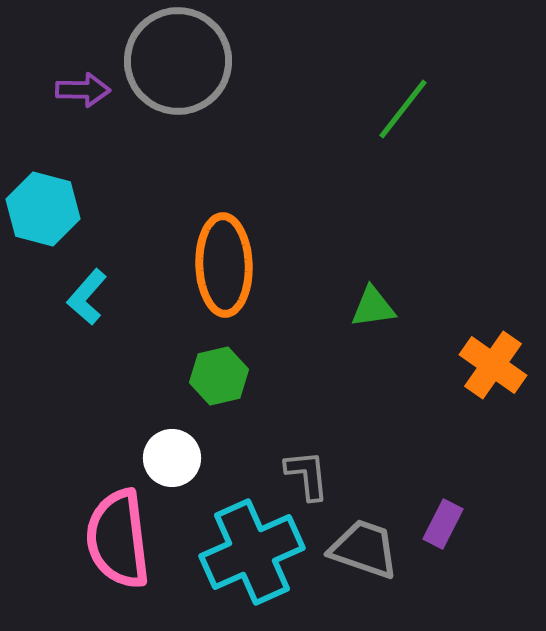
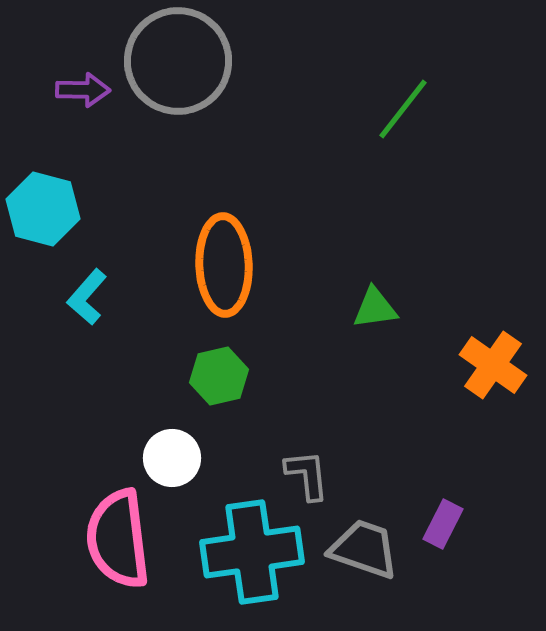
green triangle: moved 2 px right, 1 px down
cyan cross: rotated 16 degrees clockwise
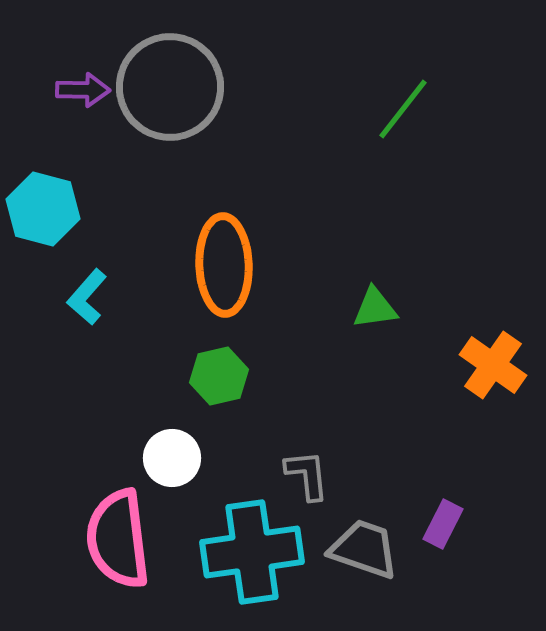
gray circle: moved 8 px left, 26 px down
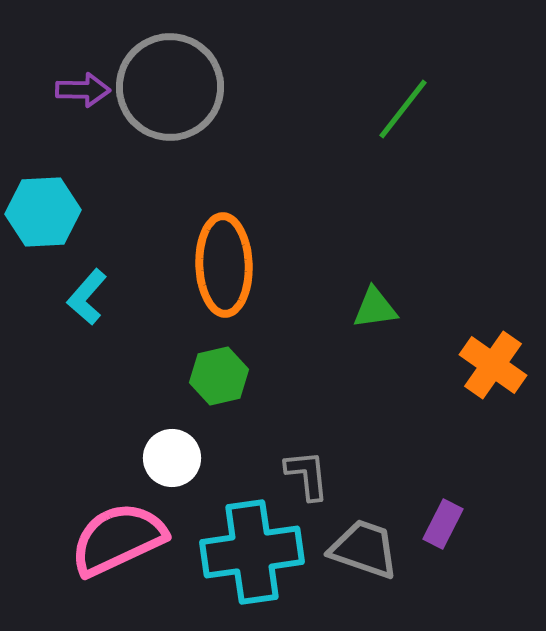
cyan hexagon: moved 3 px down; rotated 18 degrees counterclockwise
pink semicircle: rotated 72 degrees clockwise
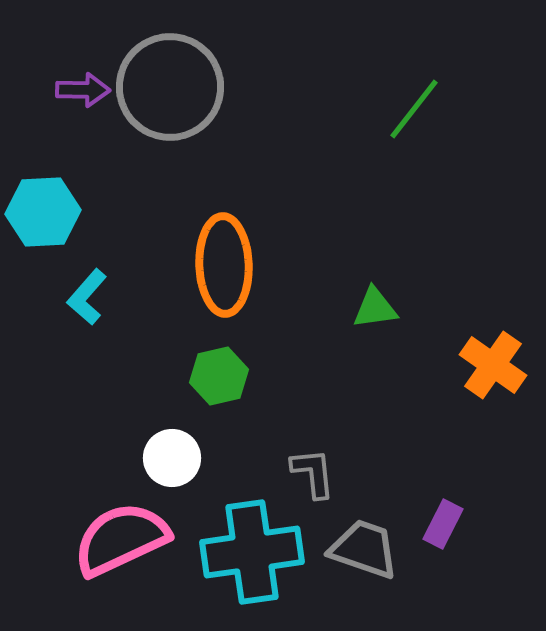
green line: moved 11 px right
gray L-shape: moved 6 px right, 2 px up
pink semicircle: moved 3 px right
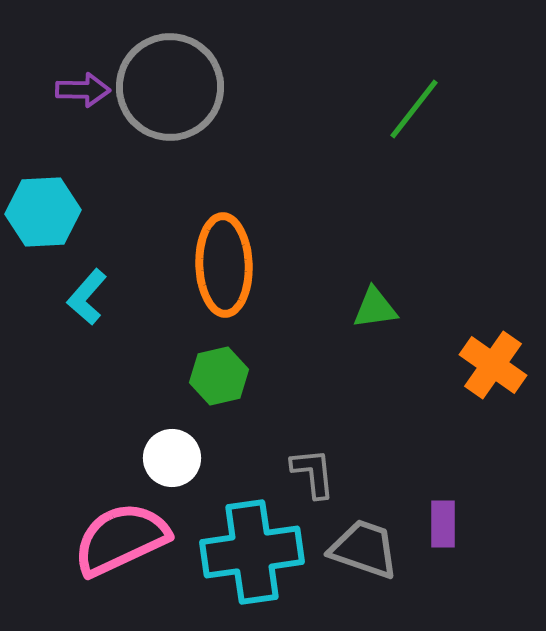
purple rectangle: rotated 27 degrees counterclockwise
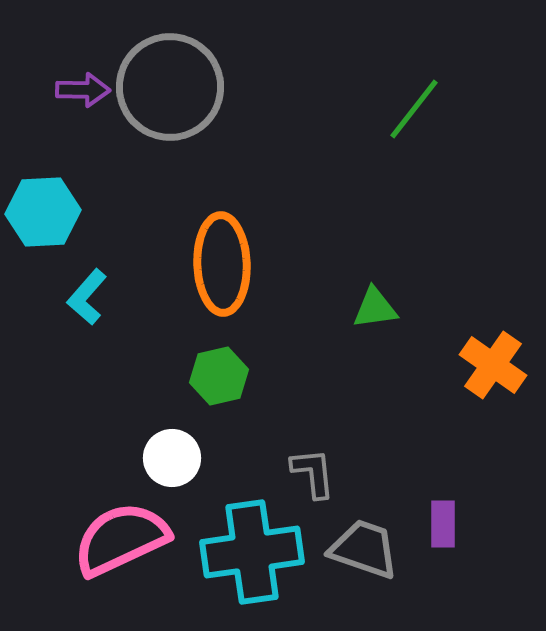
orange ellipse: moved 2 px left, 1 px up
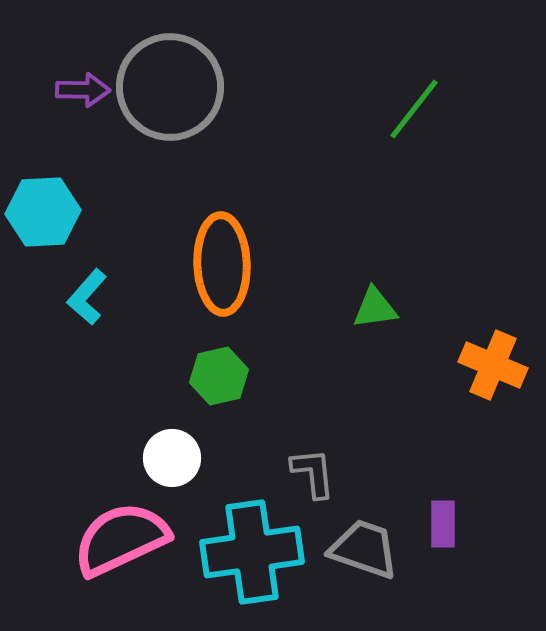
orange cross: rotated 12 degrees counterclockwise
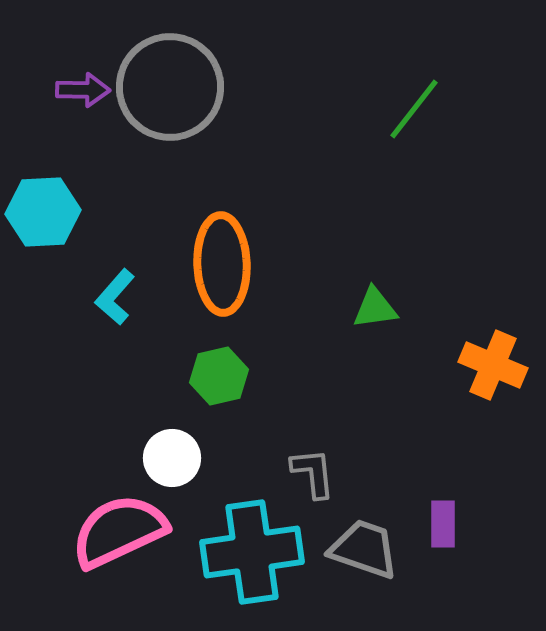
cyan L-shape: moved 28 px right
pink semicircle: moved 2 px left, 8 px up
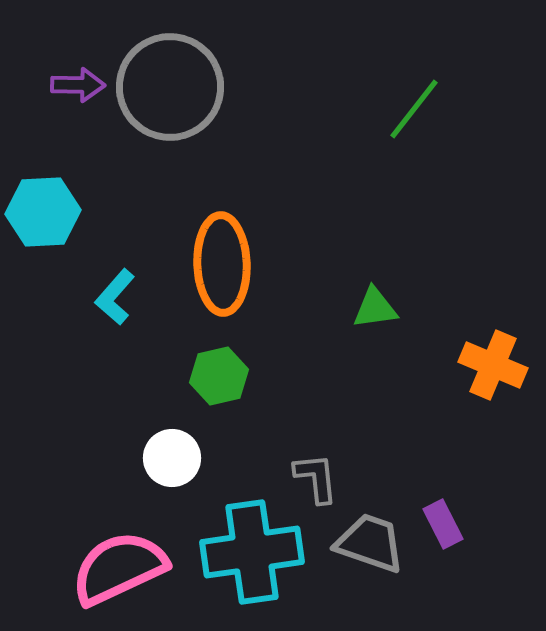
purple arrow: moved 5 px left, 5 px up
gray L-shape: moved 3 px right, 5 px down
purple rectangle: rotated 27 degrees counterclockwise
pink semicircle: moved 37 px down
gray trapezoid: moved 6 px right, 6 px up
